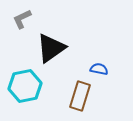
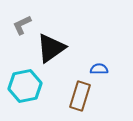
gray L-shape: moved 6 px down
blue semicircle: rotated 12 degrees counterclockwise
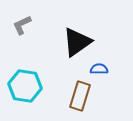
black triangle: moved 26 px right, 6 px up
cyan hexagon: rotated 20 degrees clockwise
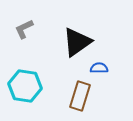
gray L-shape: moved 2 px right, 4 px down
blue semicircle: moved 1 px up
